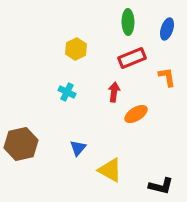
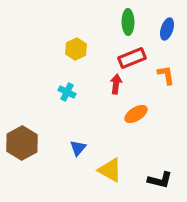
orange L-shape: moved 1 px left, 2 px up
red arrow: moved 2 px right, 8 px up
brown hexagon: moved 1 px right, 1 px up; rotated 16 degrees counterclockwise
black L-shape: moved 1 px left, 6 px up
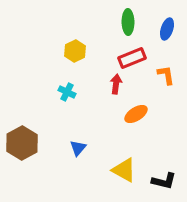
yellow hexagon: moved 1 px left, 2 px down
yellow triangle: moved 14 px right
black L-shape: moved 4 px right, 1 px down
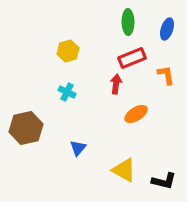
yellow hexagon: moved 7 px left; rotated 10 degrees clockwise
brown hexagon: moved 4 px right, 15 px up; rotated 16 degrees clockwise
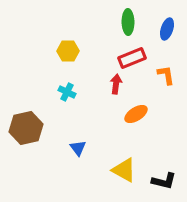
yellow hexagon: rotated 15 degrees clockwise
blue triangle: rotated 18 degrees counterclockwise
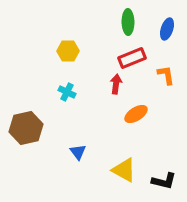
blue triangle: moved 4 px down
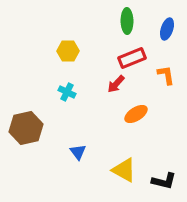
green ellipse: moved 1 px left, 1 px up
red arrow: rotated 144 degrees counterclockwise
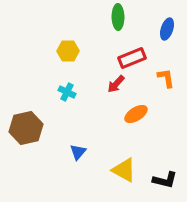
green ellipse: moved 9 px left, 4 px up
orange L-shape: moved 3 px down
blue triangle: rotated 18 degrees clockwise
black L-shape: moved 1 px right, 1 px up
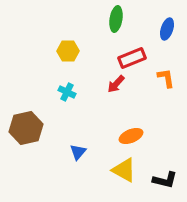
green ellipse: moved 2 px left, 2 px down; rotated 10 degrees clockwise
orange ellipse: moved 5 px left, 22 px down; rotated 10 degrees clockwise
